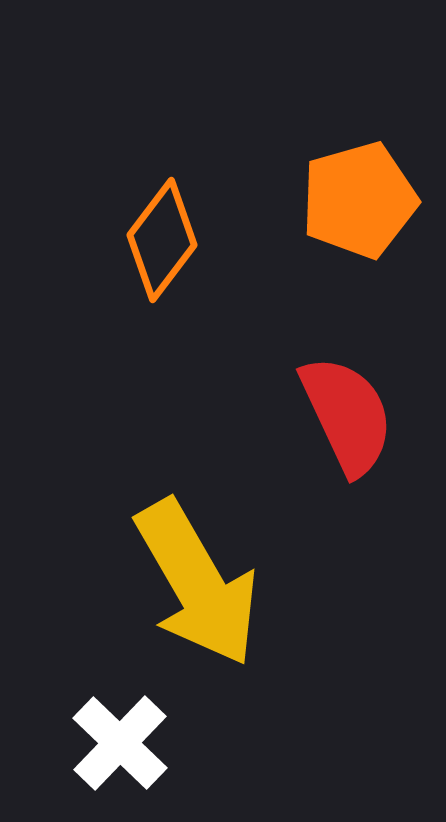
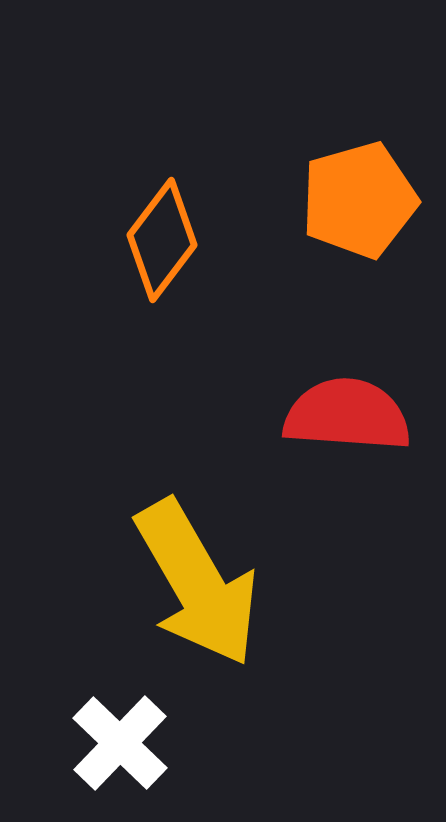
red semicircle: rotated 61 degrees counterclockwise
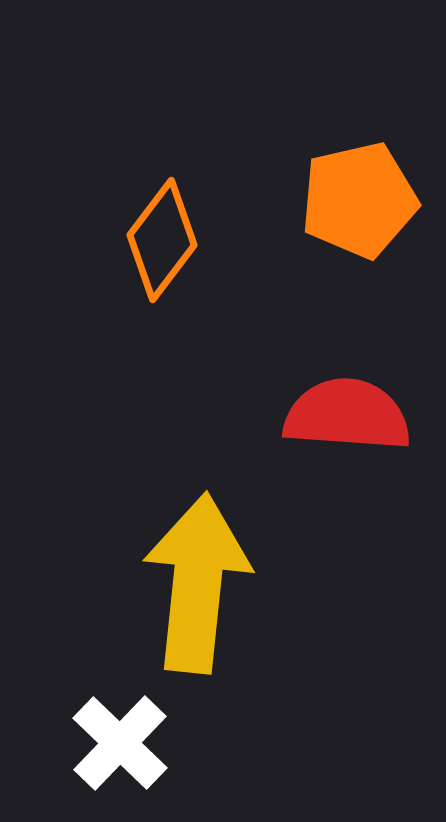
orange pentagon: rotated 3 degrees clockwise
yellow arrow: rotated 144 degrees counterclockwise
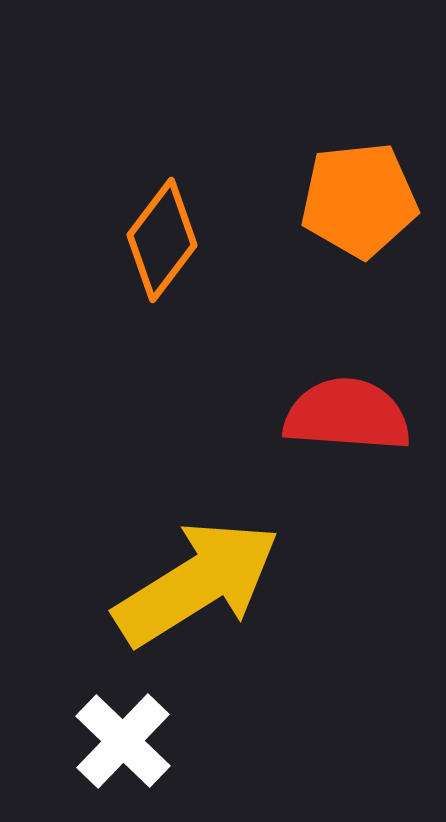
orange pentagon: rotated 7 degrees clockwise
yellow arrow: rotated 52 degrees clockwise
white cross: moved 3 px right, 2 px up
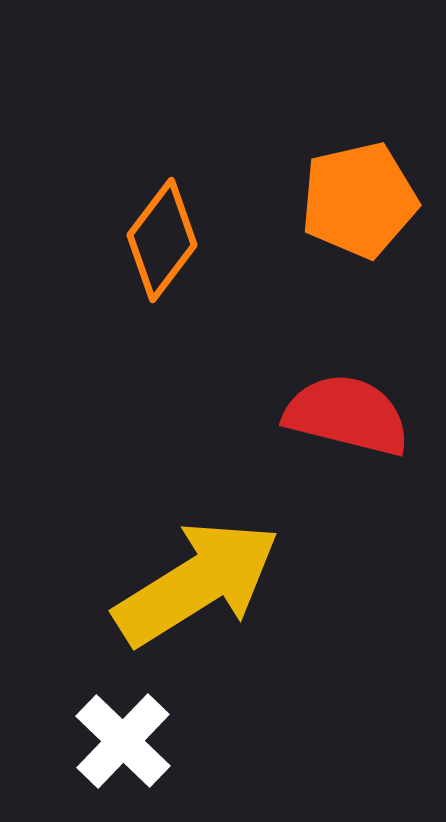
orange pentagon: rotated 7 degrees counterclockwise
red semicircle: rotated 10 degrees clockwise
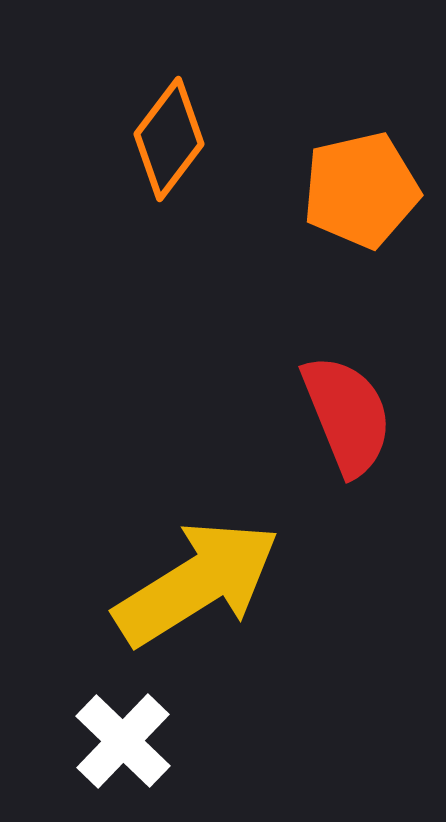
orange pentagon: moved 2 px right, 10 px up
orange diamond: moved 7 px right, 101 px up
red semicircle: rotated 54 degrees clockwise
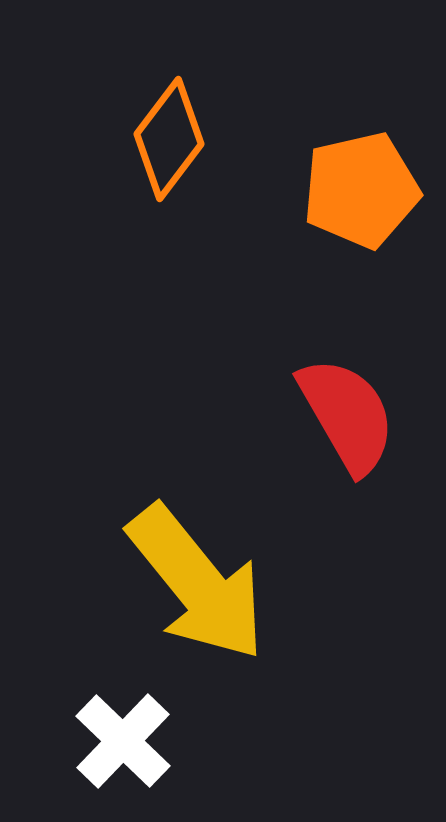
red semicircle: rotated 8 degrees counterclockwise
yellow arrow: rotated 83 degrees clockwise
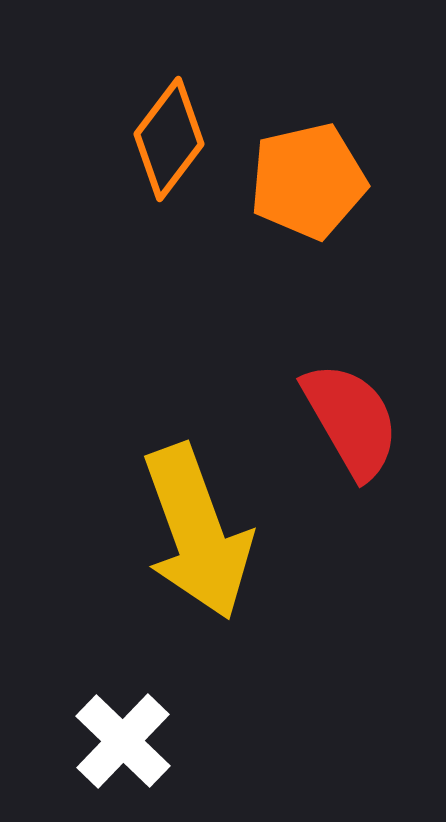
orange pentagon: moved 53 px left, 9 px up
red semicircle: moved 4 px right, 5 px down
yellow arrow: moved 51 px up; rotated 19 degrees clockwise
